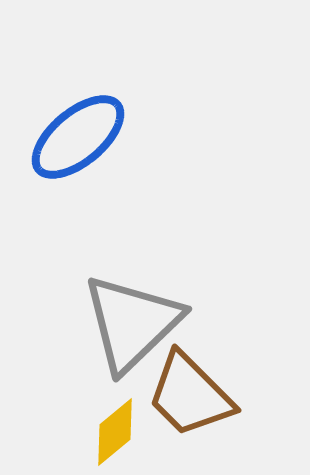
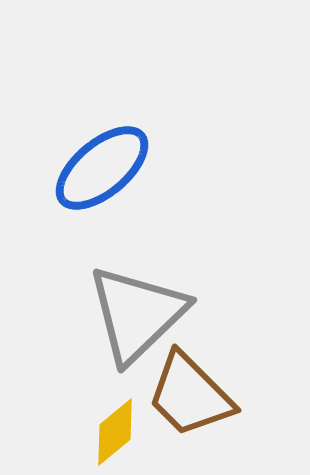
blue ellipse: moved 24 px right, 31 px down
gray triangle: moved 5 px right, 9 px up
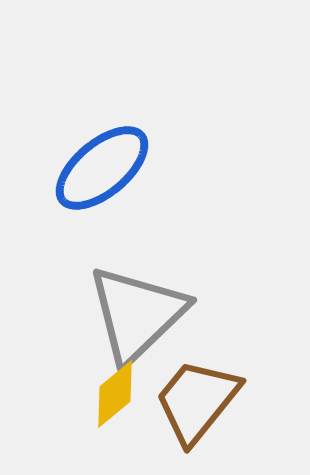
brown trapezoid: moved 7 px right, 6 px down; rotated 84 degrees clockwise
yellow diamond: moved 38 px up
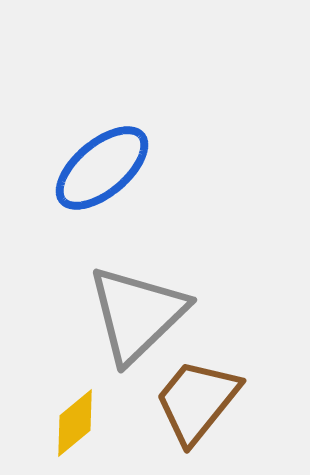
yellow diamond: moved 40 px left, 29 px down
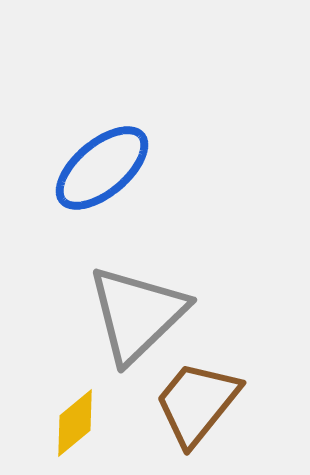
brown trapezoid: moved 2 px down
